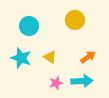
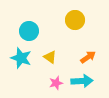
cyan circle: moved 5 px down
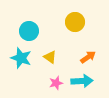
yellow circle: moved 2 px down
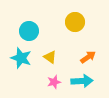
pink star: moved 2 px left, 1 px up
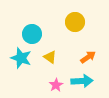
cyan circle: moved 3 px right, 3 px down
pink star: moved 2 px right, 3 px down; rotated 16 degrees counterclockwise
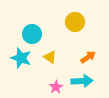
pink star: moved 2 px down
